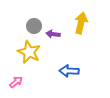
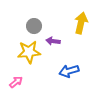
purple arrow: moved 7 px down
yellow star: rotated 30 degrees counterclockwise
blue arrow: rotated 18 degrees counterclockwise
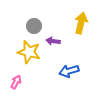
yellow star: rotated 20 degrees clockwise
pink arrow: rotated 24 degrees counterclockwise
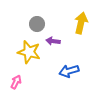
gray circle: moved 3 px right, 2 px up
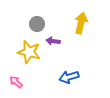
blue arrow: moved 6 px down
pink arrow: rotated 72 degrees counterclockwise
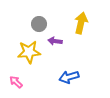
gray circle: moved 2 px right
purple arrow: moved 2 px right
yellow star: rotated 20 degrees counterclockwise
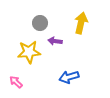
gray circle: moved 1 px right, 1 px up
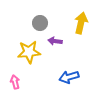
pink arrow: moved 1 px left; rotated 32 degrees clockwise
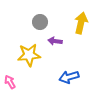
gray circle: moved 1 px up
yellow star: moved 3 px down
pink arrow: moved 5 px left; rotated 16 degrees counterclockwise
